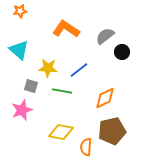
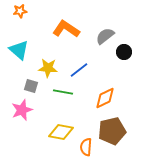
black circle: moved 2 px right
green line: moved 1 px right, 1 px down
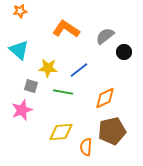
yellow diamond: rotated 15 degrees counterclockwise
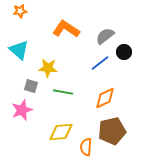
blue line: moved 21 px right, 7 px up
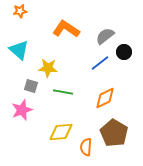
brown pentagon: moved 2 px right, 2 px down; rotated 28 degrees counterclockwise
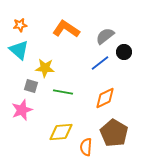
orange star: moved 14 px down
yellow star: moved 3 px left
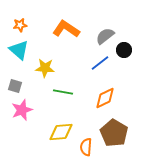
black circle: moved 2 px up
gray square: moved 16 px left
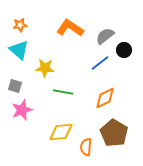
orange L-shape: moved 4 px right, 1 px up
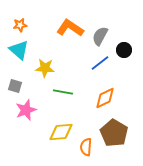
gray semicircle: moved 5 px left; rotated 24 degrees counterclockwise
pink star: moved 4 px right
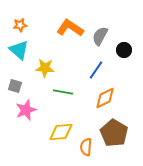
blue line: moved 4 px left, 7 px down; rotated 18 degrees counterclockwise
